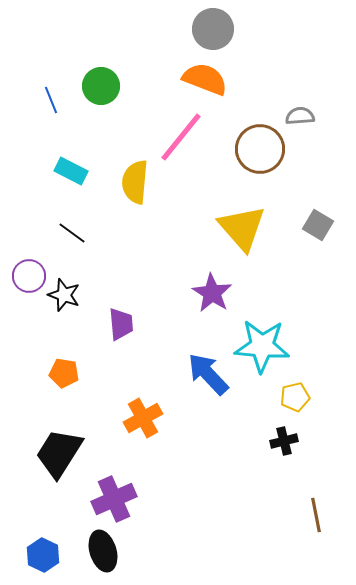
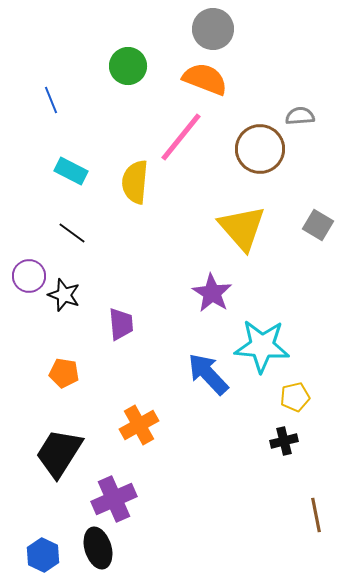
green circle: moved 27 px right, 20 px up
orange cross: moved 4 px left, 7 px down
black ellipse: moved 5 px left, 3 px up
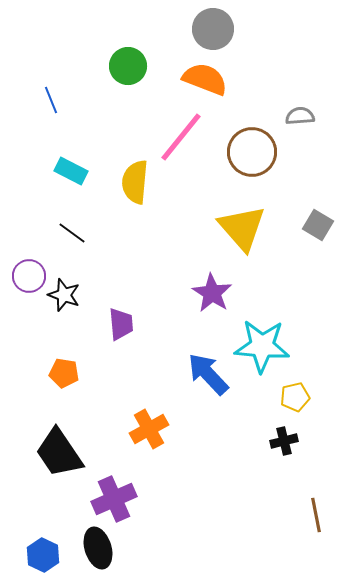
brown circle: moved 8 px left, 3 px down
orange cross: moved 10 px right, 4 px down
black trapezoid: rotated 66 degrees counterclockwise
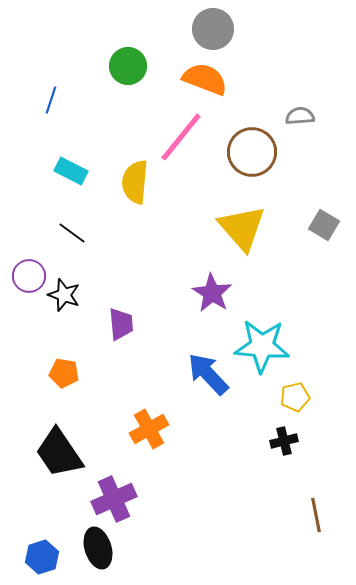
blue line: rotated 40 degrees clockwise
gray square: moved 6 px right
blue hexagon: moved 1 px left, 2 px down; rotated 16 degrees clockwise
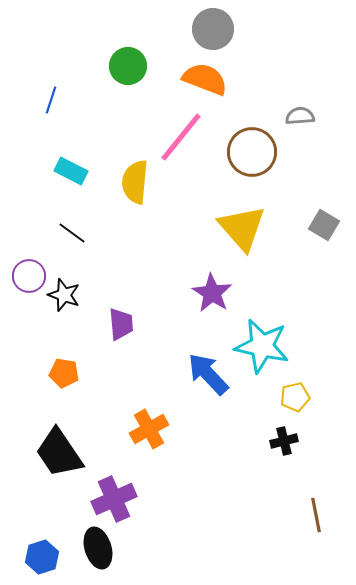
cyan star: rotated 8 degrees clockwise
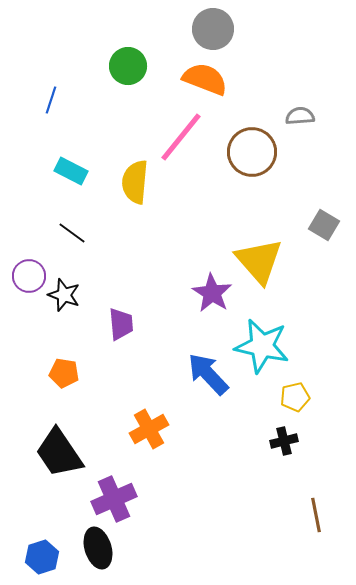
yellow triangle: moved 17 px right, 33 px down
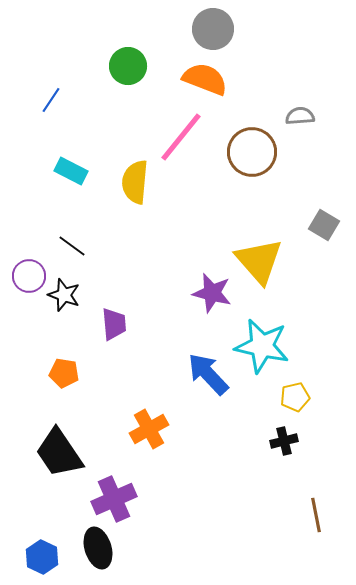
blue line: rotated 16 degrees clockwise
black line: moved 13 px down
purple star: rotated 18 degrees counterclockwise
purple trapezoid: moved 7 px left
blue hexagon: rotated 16 degrees counterclockwise
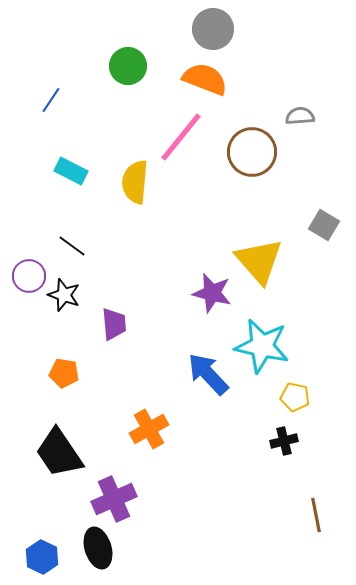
yellow pentagon: rotated 24 degrees clockwise
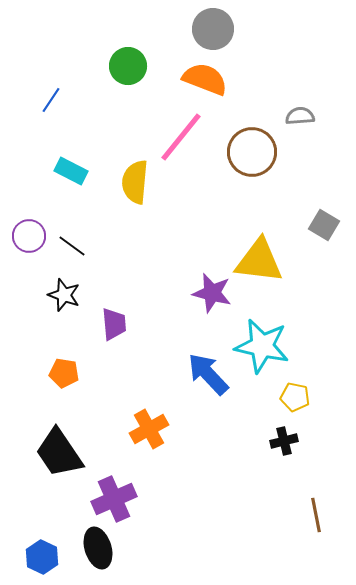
yellow triangle: rotated 42 degrees counterclockwise
purple circle: moved 40 px up
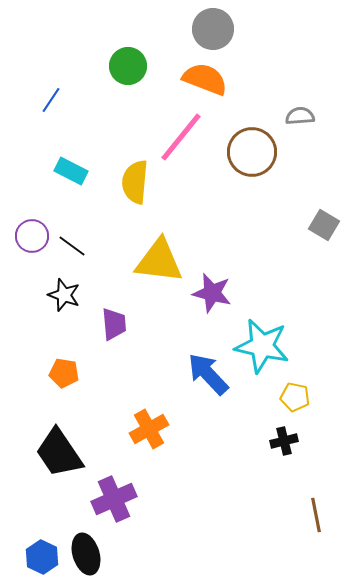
purple circle: moved 3 px right
yellow triangle: moved 100 px left
black ellipse: moved 12 px left, 6 px down
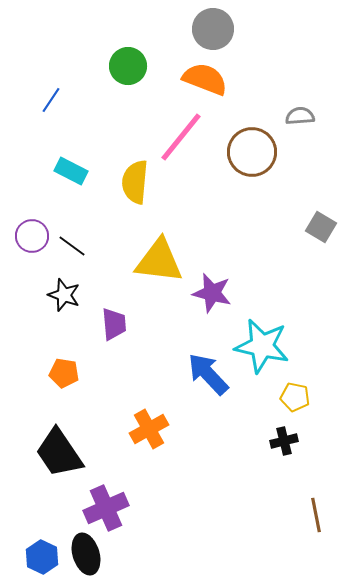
gray square: moved 3 px left, 2 px down
purple cross: moved 8 px left, 9 px down
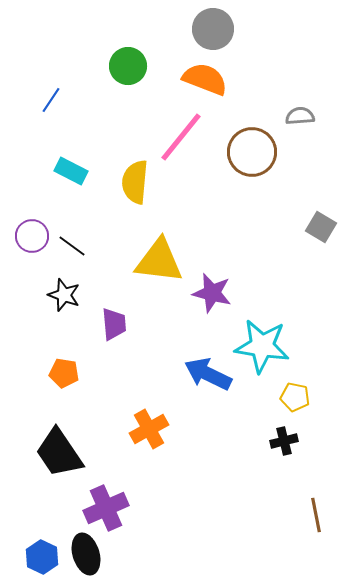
cyan star: rotated 4 degrees counterclockwise
blue arrow: rotated 21 degrees counterclockwise
